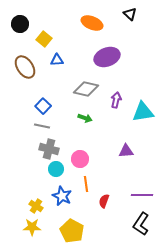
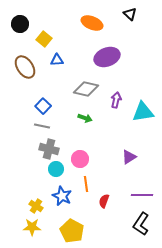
purple triangle: moved 3 px right, 6 px down; rotated 28 degrees counterclockwise
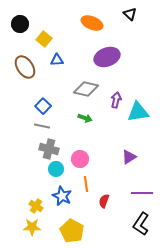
cyan triangle: moved 5 px left
purple line: moved 2 px up
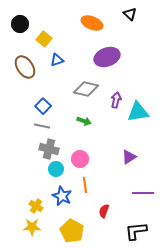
blue triangle: rotated 16 degrees counterclockwise
green arrow: moved 1 px left, 3 px down
orange line: moved 1 px left, 1 px down
purple line: moved 1 px right
red semicircle: moved 10 px down
black L-shape: moved 5 px left, 7 px down; rotated 50 degrees clockwise
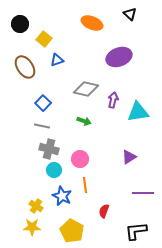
purple ellipse: moved 12 px right
purple arrow: moved 3 px left
blue square: moved 3 px up
cyan circle: moved 2 px left, 1 px down
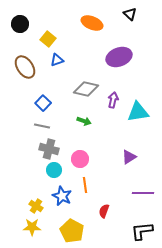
yellow square: moved 4 px right
black L-shape: moved 6 px right
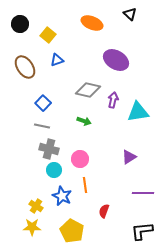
yellow square: moved 4 px up
purple ellipse: moved 3 px left, 3 px down; rotated 50 degrees clockwise
gray diamond: moved 2 px right, 1 px down
